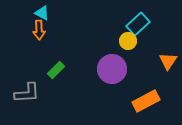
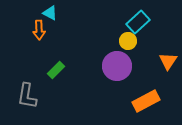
cyan triangle: moved 8 px right
cyan rectangle: moved 2 px up
purple circle: moved 5 px right, 3 px up
gray L-shape: moved 3 px down; rotated 104 degrees clockwise
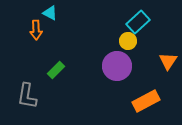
orange arrow: moved 3 px left
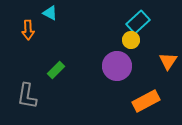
orange arrow: moved 8 px left
yellow circle: moved 3 px right, 1 px up
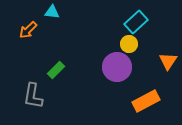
cyan triangle: moved 2 px right, 1 px up; rotated 21 degrees counterclockwise
cyan rectangle: moved 2 px left
orange arrow: rotated 48 degrees clockwise
yellow circle: moved 2 px left, 4 px down
purple circle: moved 1 px down
gray L-shape: moved 6 px right
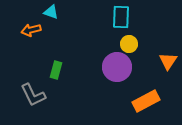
cyan triangle: moved 1 px left; rotated 14 degrees clockwise
cyan rectangle: moved 15 px left, 5 px up; rotated 45 degrees counterclockwise
orange arrow: moved 3 px right; rotated 30 degrees clockwise
green rectangle: rotated 30 degrees counterclockwise
gray L-shape: moved 1 px up; rotated 36 degrees counterclockwise
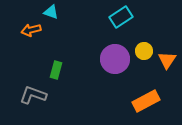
cyan rectangle: rotated 55 degrees clockwise
yellow circle: moved 15 px right, 7 px down
orange triangle: moved 1 px left, 1 px up
purple circle: moved 2 px left, 8 px up
gray L-shape: rotated 136 degrees clockwise
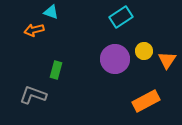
orange arrow: moved 3 px right
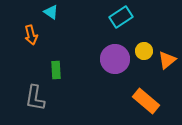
cyan triangle: rotated 14 degrees clockwise
orange arrow: moved 3 px left, 5 px down; rotated 90 degrees counterclockwise
orange triangle: rotated 18 degrees clockwise
green rectangle: rotated 18 degrees counterclockwise
gray L-shape: moved 2 px right, 3 px down; rotated 100 degrees counterclockwise
orange rectangle: rotated 68 degrees clockwise
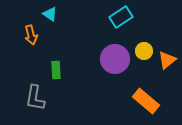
cyan triangle: moved 1 px left, 2 px down
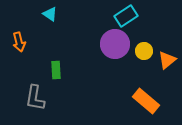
cyan rectangle: moved 5 px right, 1 px up
orange arrow: moved 12 px left, 7 px down
purple circle: moved 15 px up
